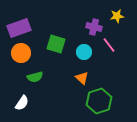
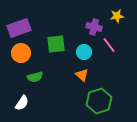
green square: rotated 24 degrees counterclockwise
orange triangle: moved 3 px up
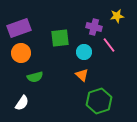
green square: moved 4 px right, 6 px up
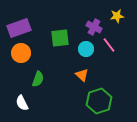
purple cross: rotated 14 degrees clockwise
cyan circle: moved 2 px right, 3 px up
green semicircle: moved 3 px right, 2 px down; rotated 56 degrees counterclockwise
white semicircle: rotated 119 degrees clockwise
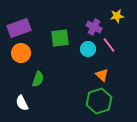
cyan circle: moved 2 px right
orange triangle: moved 20 px right
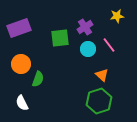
purple cross: moved 9 px left; rotated 28 degrees clockwise
orange circle: moved 11 px down
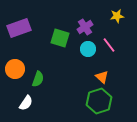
green square: rotated 24 degrees clockwise
orange circle: moved 6 px left, 5 px down
orange triangle: moved 2 px down
white semicircle: moved 4 px right; rotated 119 degrees counterclockwise
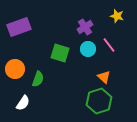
yellow star: rotated 24 degrees clockwise
purple rectangle: moved 1 px up
green square: moved 15 px down
orange triangle: moved 2 px right
white semicircle: moved 3 px left
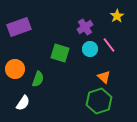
yellow star: rotated 24 degrees clockwise
cyan circle: moved 2 px right
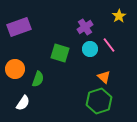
yellow star: moved 2 px right
